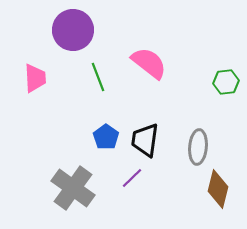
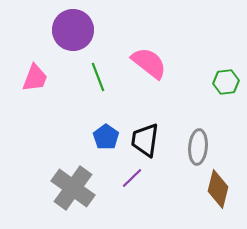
pink trapezoid: rotated 24 degrees clockwise
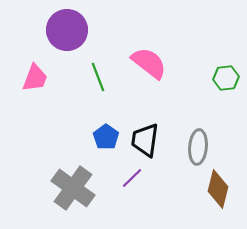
purple circle: moved 6 px left
green hexagon: moved 4 px up
